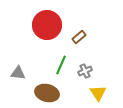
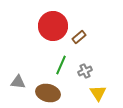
red circle: moved 6 px right, 1 px down
gray triangle: moved 9 px down
brown ellipse: moved 1 px right
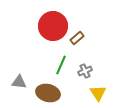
brown rectangle: moved 2 px left, 1 px down
gray triangle: moved 1 px right
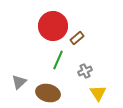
green line: moved 3 px left, 5 px up
gray triangle: rotated 49 degrees counterclockwise
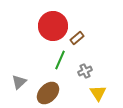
green line: moved 2 px right
brown ellipse: rotated 60 degrees counterclockwise
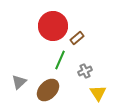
brown ellipse: moved 3 px up
